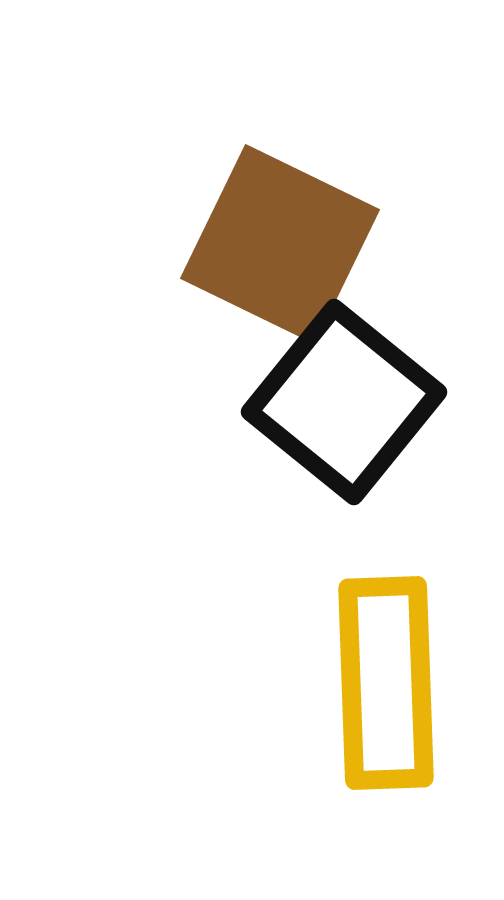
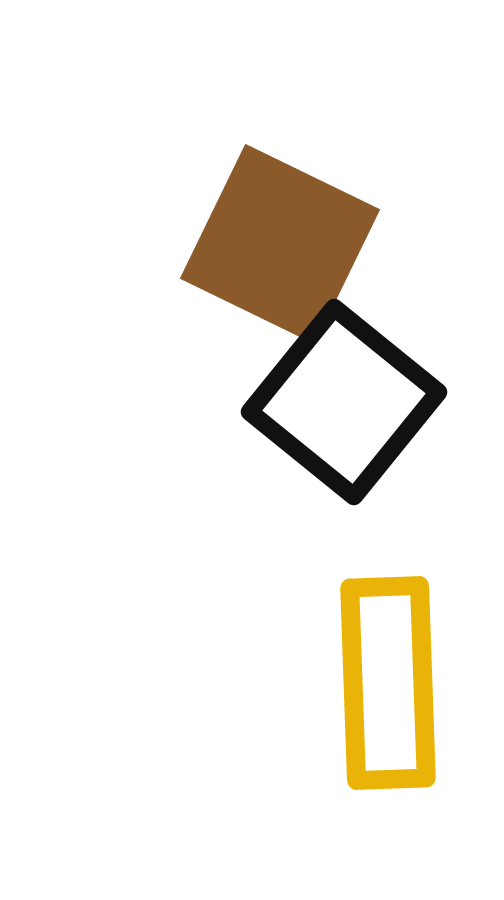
yellow rectangle: moved 2 px right
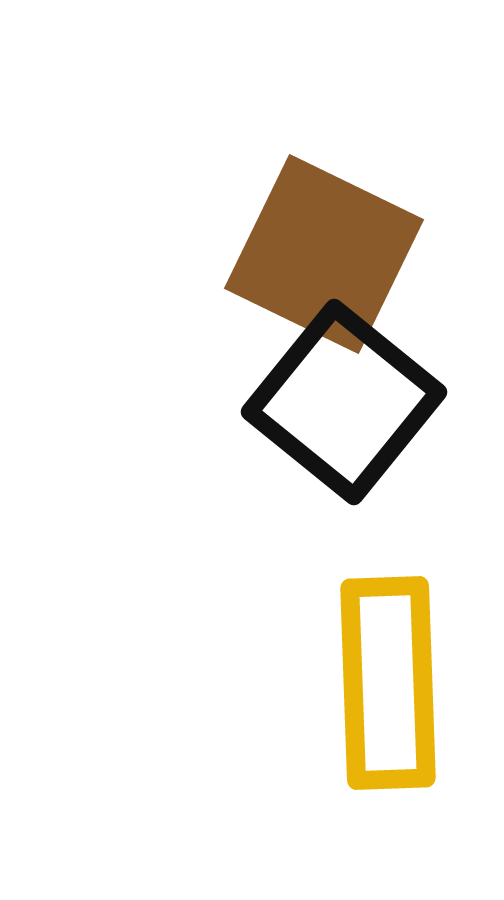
brown square: moved 44 px right, 10 px down
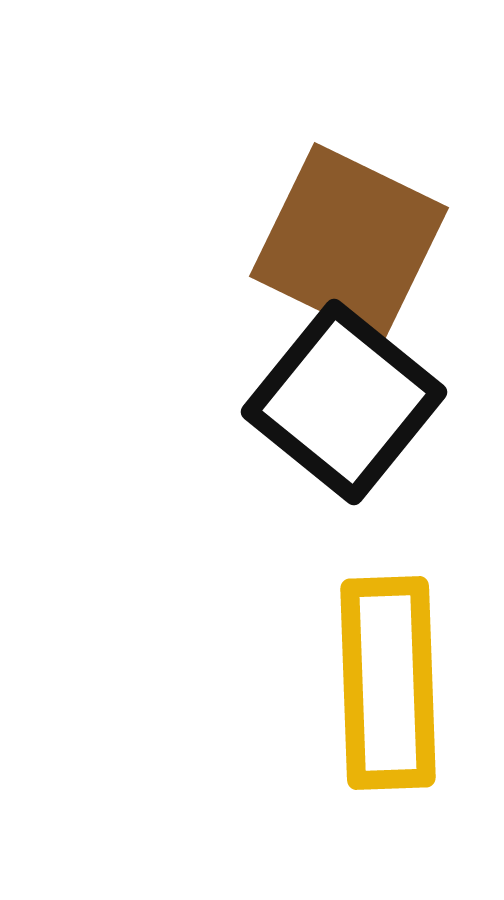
brown square: moved 25 px right, 12 px up
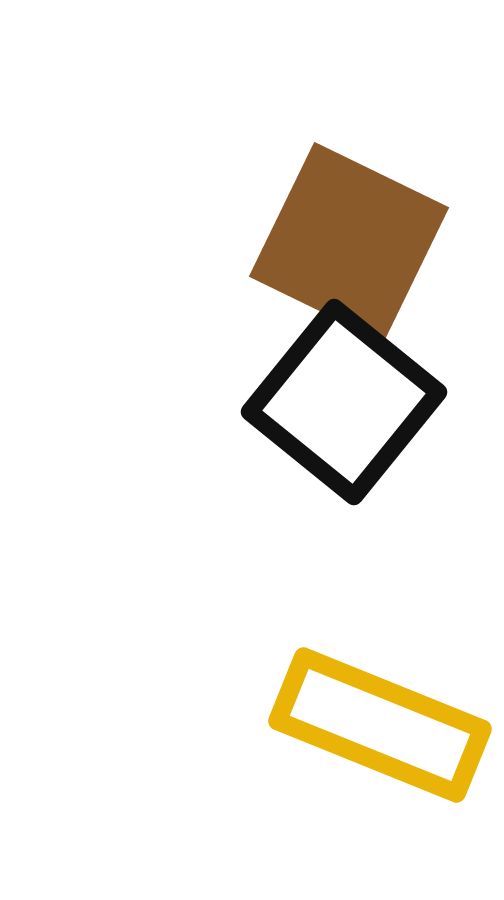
yellow rectangle: moved 8 px left, 42 px down; rotated 66 degrees counterclockwise
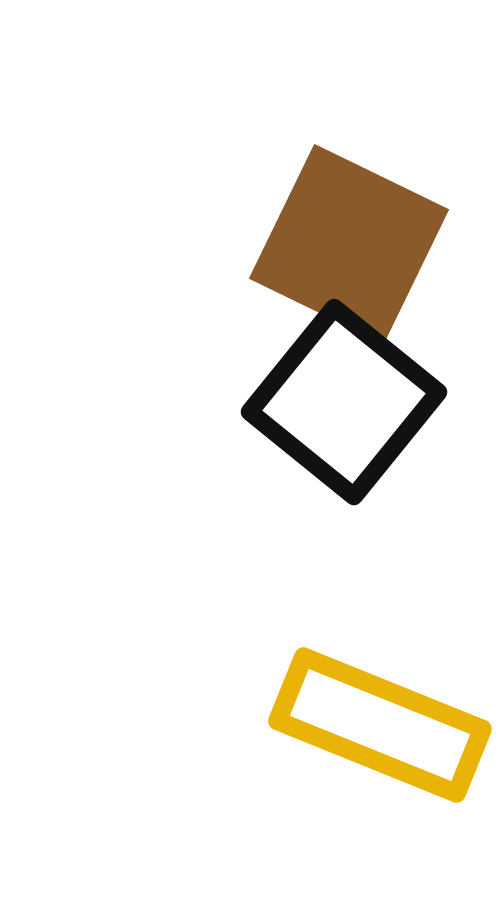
brown square: moved 2 px down
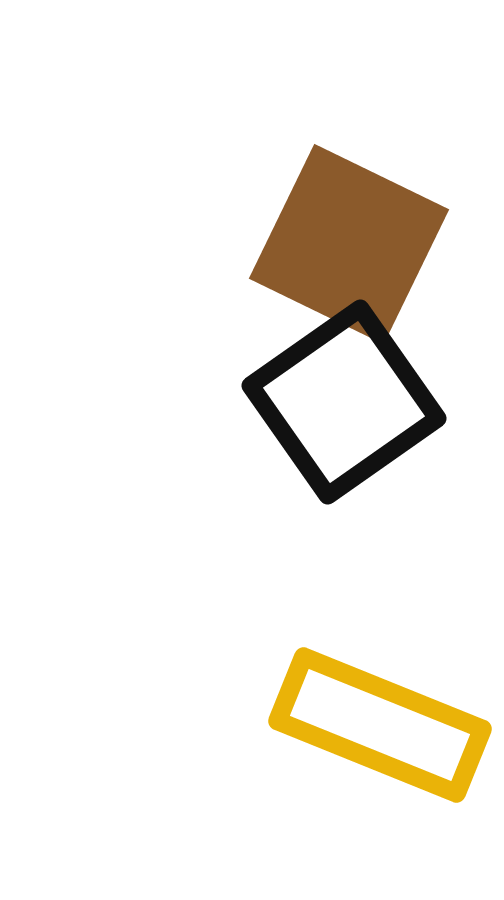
black square: rotated 16 degrees clockwise
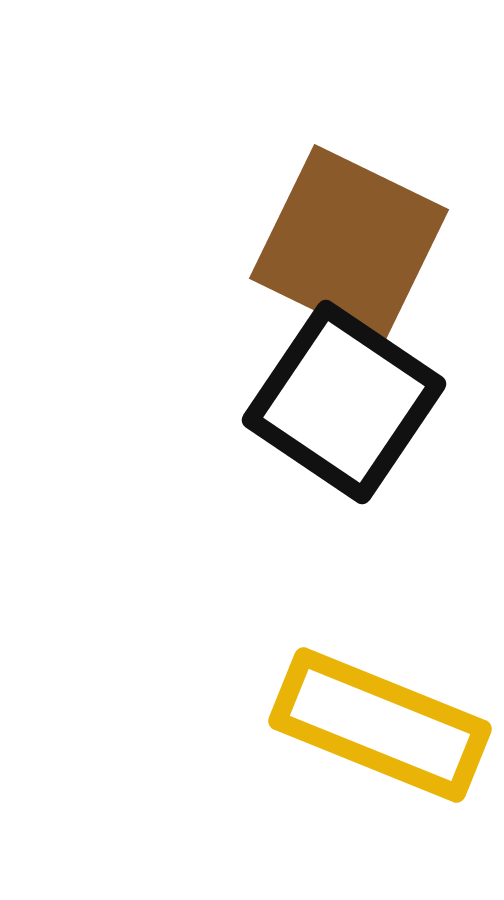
black square: rotated 21 degrees counterclockwise
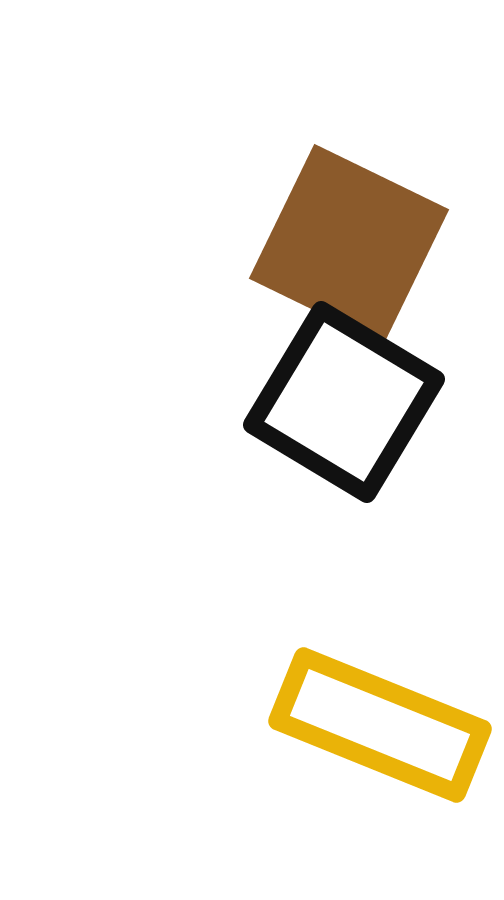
black square: rotated 3 degrees counterclockwise
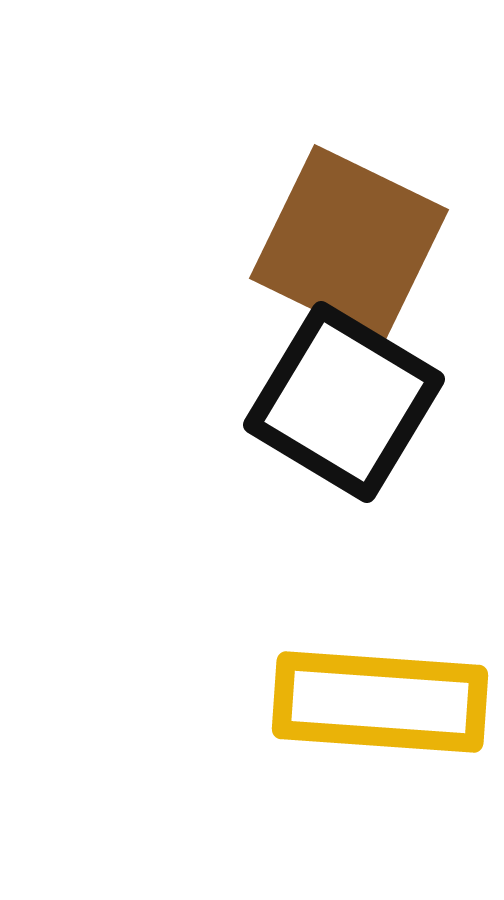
yellow rectangle: moved 23 px up; rotated 18 degrees counterclockwise
